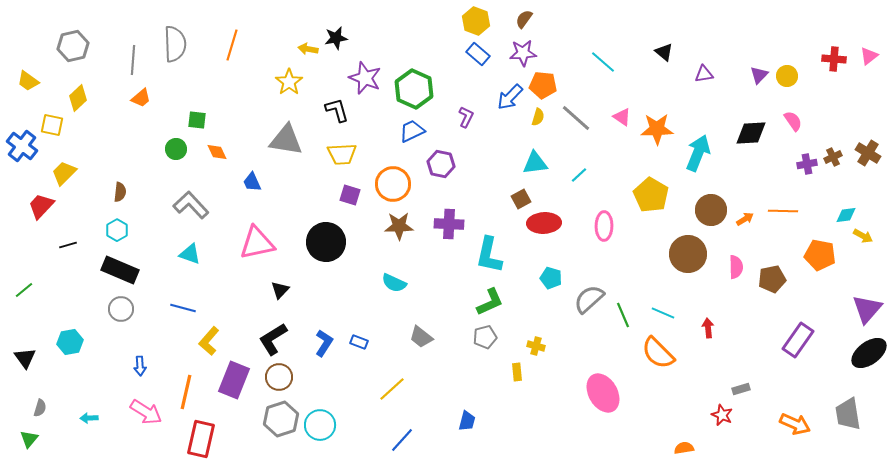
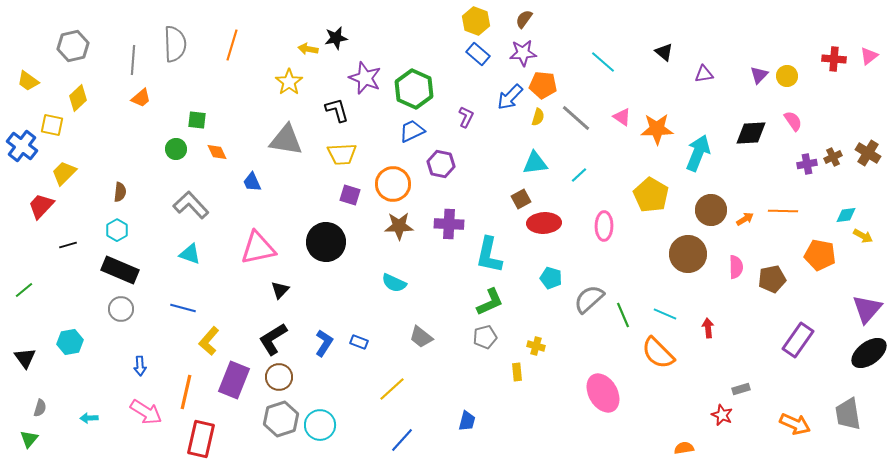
pink triangle at (257, 243): moved 1 px right, 5 px down
cyan line at (663, 313): moved 2 px right, 1 px down
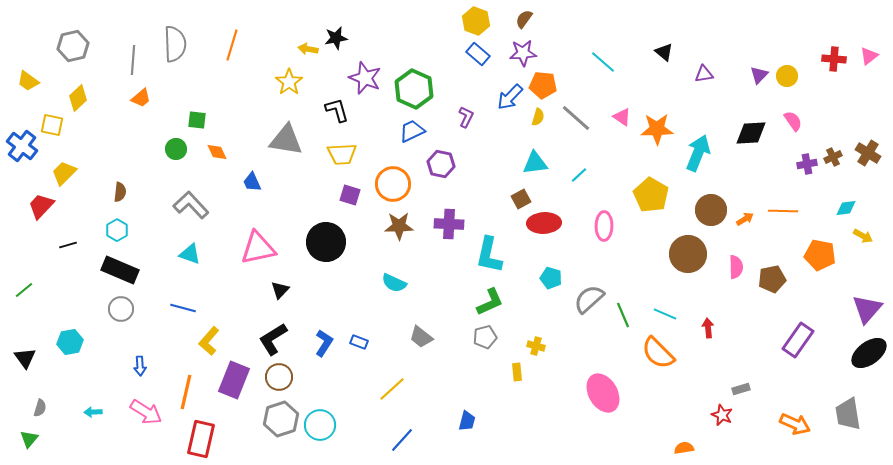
cyan diamond at (846, 215): moved 7 px up
cyan arrow at (89, 418): moved 4 px right, 6 px up
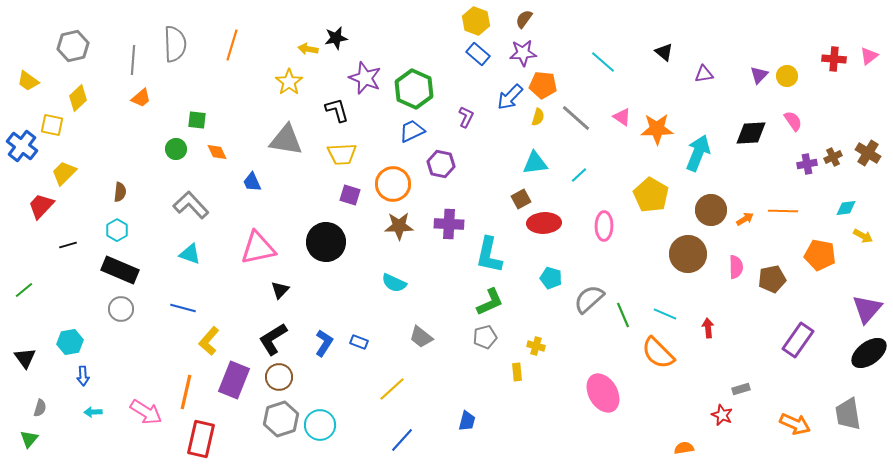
blue arrow at (140, 366): moved 57 px left, 10 px down
